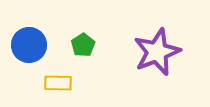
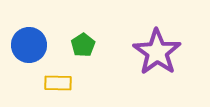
purple star: rotated 15 degrees counterclockwise
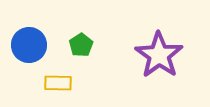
green pentagon: moved 2 px left
purple star: moved 2 px right, 3 px down
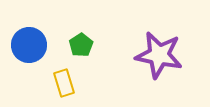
purple star: rotated 24 degrees counterclockwise
yellow rectangle: moved 6 px right; rotated 72 degrees clockwise
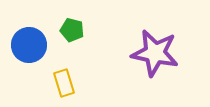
green pentagon: moved 9 px left, 15 px up; rotated 25 degrees counterclockwise
purple star: moved 4 px left, 2 px up
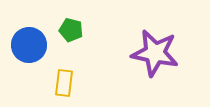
green pentagon: moved 1 px left
yellow rectangle: rotated 24 degrees clockwise
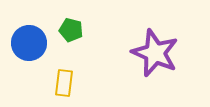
blue circle: moved 2 px up
purple star: rotated 12 degrees clockwise
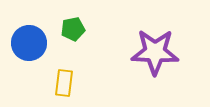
green pentagon: moved 2 px right, 1 px up; rotated 25 degrees counterclockwise
purple star: moved 1 px up; rotated 21 degrees counterclockwise
